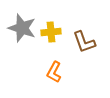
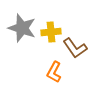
brown L-shape: moved 9 px left, 6 px down; rotated 15 degrees counterclockwise
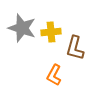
brown L-shape: rotated 50 degrees clockwise
orange L-shape: moved 3 px down
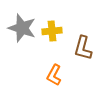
yellow cross: moved 1 px right, 1 px up
brown L-shape: moved 8 px right
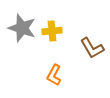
brown L-shape: moved 9 px right; rotated 45 degrees counterclockwise
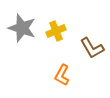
yellow cross: moved 4 px right; rotated 18 degrees counterclockwise
orange L-shape: moved 8 px right
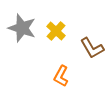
yellow cross: rotated 24 degrees counterclockwise
orange L-shape: moved 1 px left, 1 px down
